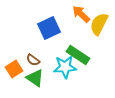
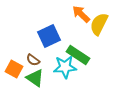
blue square: moved 8 px down
orange square: rotated 30 degrees counterclockwise
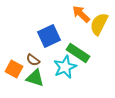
green rectangle: moved 2 px up
cyan star: rotated 20 degrees counterclockwise
green triangle: rotated 18 degrees counterclockwise
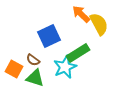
yellow semicircle: rotated 125 degrees clockwise
green rectangle: rotated 65 degrees counterclockwise
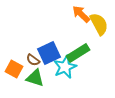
blue square: moved 17 px down
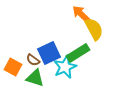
yellow semicircle: moved 5 px left, 5 px down
orange square: moved 1 px left, 2 px up
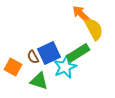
brown semicircle: moved 3 px up; rotated 24 degrees clockwise
green triangle: moved 4 px right, 3 px down
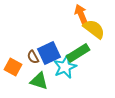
orange arrow: rotated 24 degrees clockwise
yellow semicircle: rotated 25 degrees counterclockwise
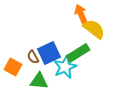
green triangle: rotated 12 degrees counterclockwise
